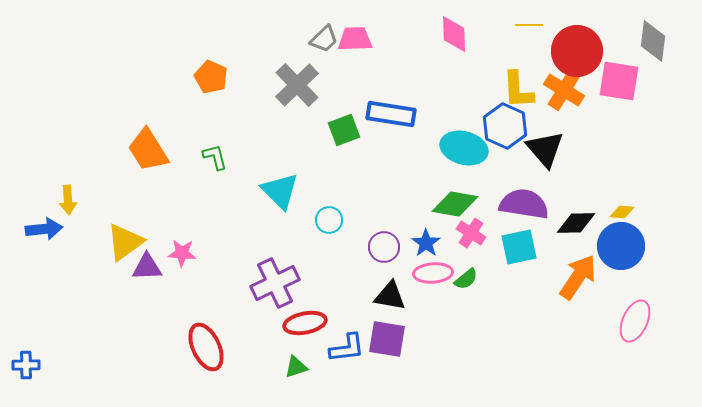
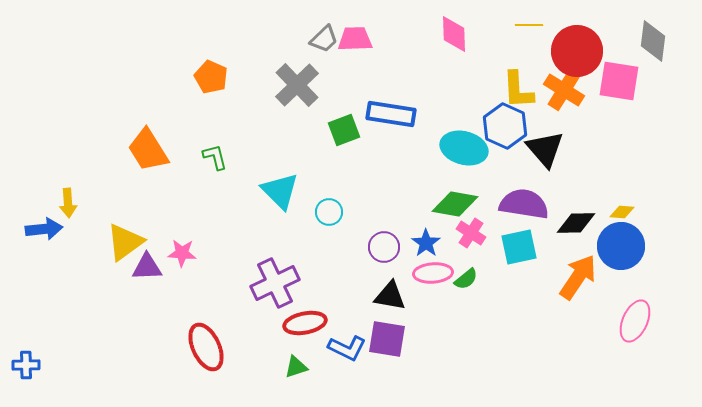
yellow arrow at (68, 200): moved 3 px down
cyan circle at (329, 220): moved 8 px up
blue L-shape at (347, 348): rotated 33 degrees clockwise
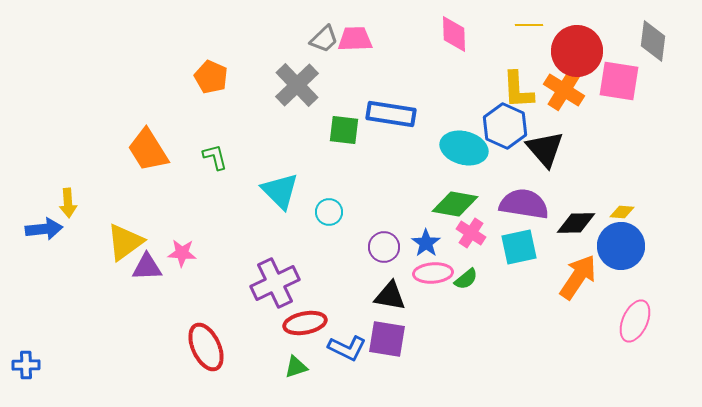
green square at (344, 130): rotated 28 degrees clockwise
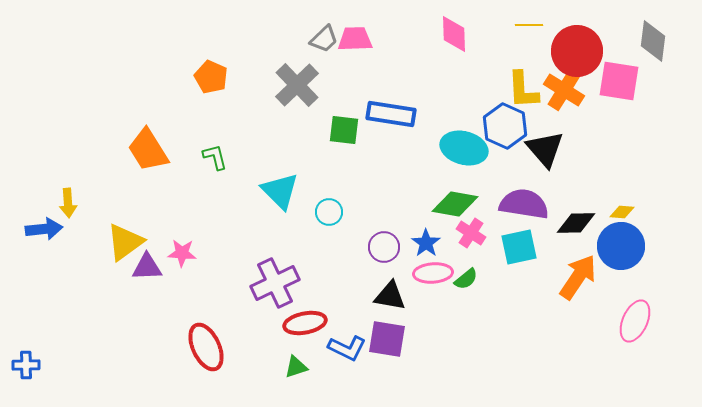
yellow L-shape at (518, 90): moved 5 px right
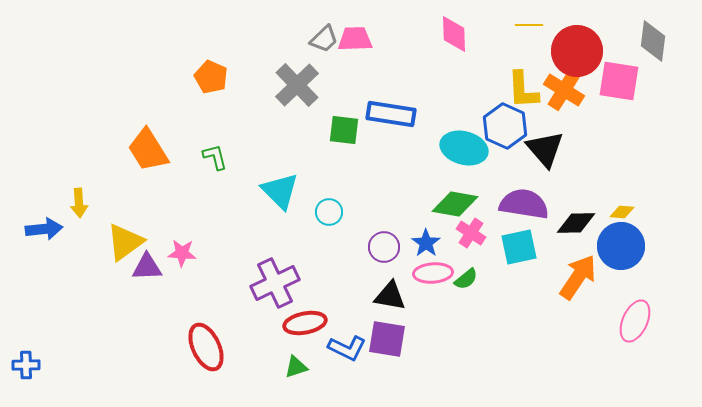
yellow arrow at (68, 203): moved 11 px right
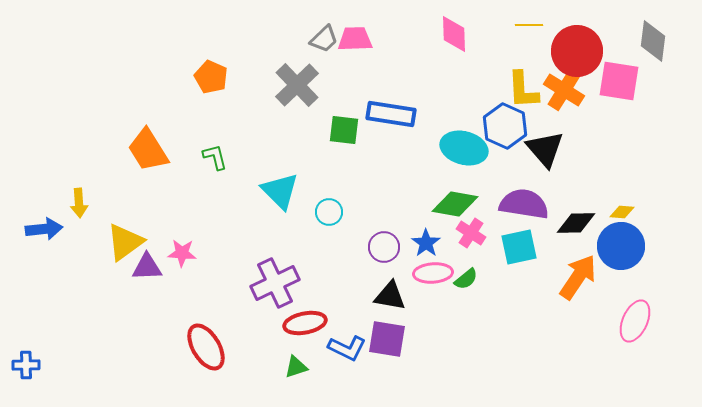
red ellipse at (206, 347): rotated 6 degrees counterclockwise
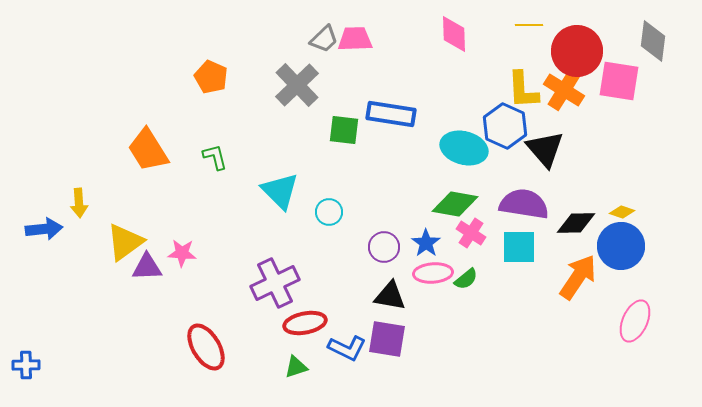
yellow diamond at (622, 212): rotated 15 degrees clockwise
cyan square at (519, 247): rotated 12 degrees clockwise
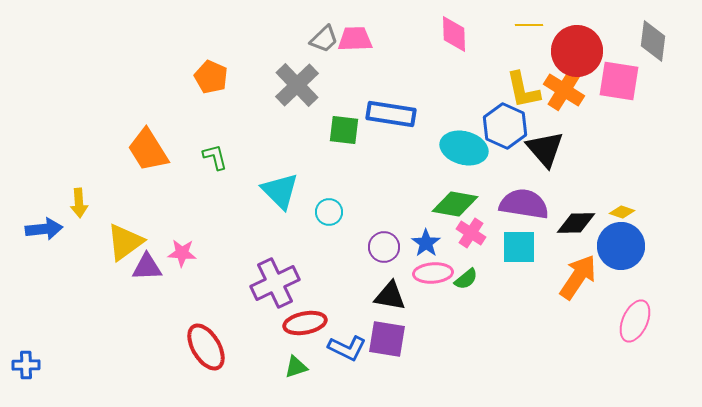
yellow L-shape at (523, 90): rotated 9 degrees counterclockwise
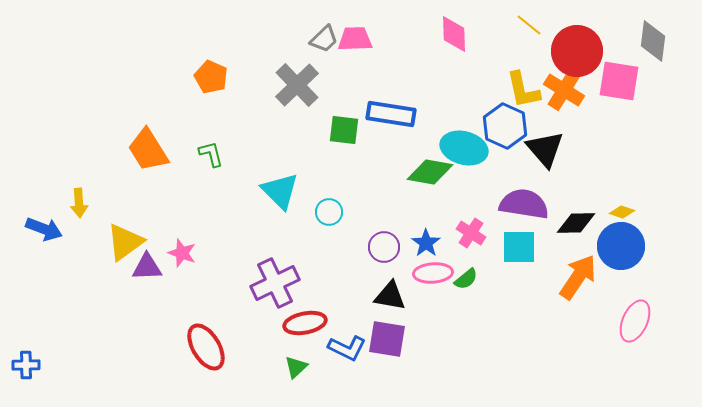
yellow line at (529, 25): rotated 40 degrees clockwise
green L-shape at (215, 157): moved 4 px left, 3 px up
green diamond at (455, 204): moved 25 px left, 32 px up
blue arrow at (44, 229): rotated 27 degrees clockwise
pink star at (182, 253): rotated 16 degrees clockwise
green triangle at (296, 367): rotated 25 degrees counterclockwise
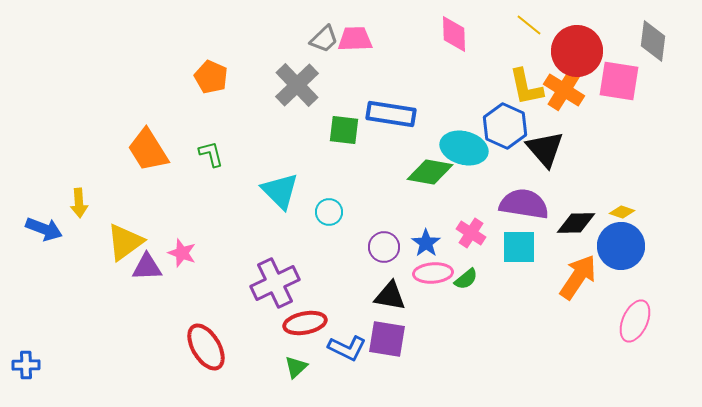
yellow L-shape at (523, 90): moved 3 px right, 3 px up
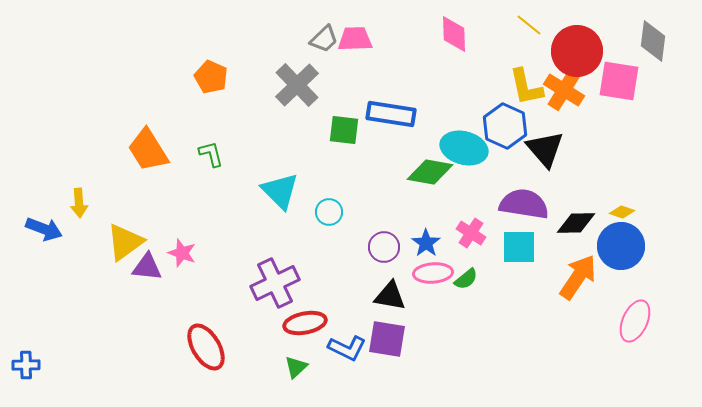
purple triangle at (147, 267): rotated 8 degrees clockwise
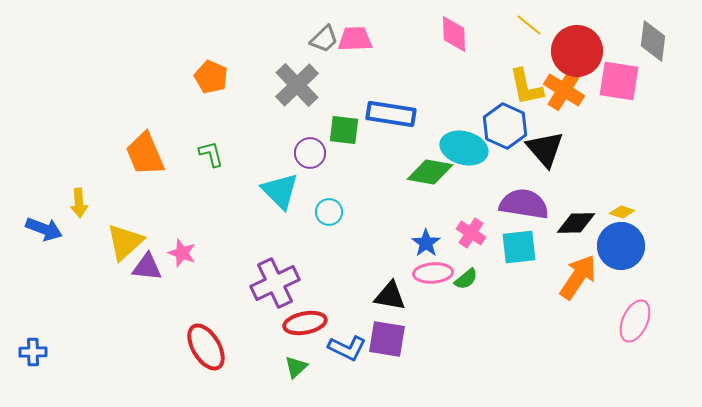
orange trapezoid at (148, 150): moved 3 px left, 4 px down; rotated 9 degrees clockwise
yellow triangle at (125, 242): rotated 6 degrees counterclockwise
purple circle at (384, 247): moved 74 px left, 94 px up
cyan square at (519, 247): rotated 6 degrees counterclockwise
blue cross at (26, 365): moved 7 px right, 13 px up
